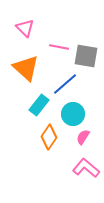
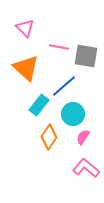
blue line: moved 1 px left, 2 px down
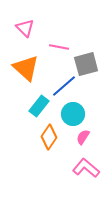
gray square: moved 8 px down; rotated 25 degrees counterclockwise
cyan rectangle: moved 1 px down
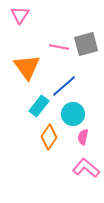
pink triangle: moved 5 px left, 13 px up; rotated 18 degrees clockwise
gray square: moved 20 px up
orange triangle: moved 1 px right, 1 px up; rotated 12 degrees clockwise
pink semicircle: rotated 21 degrees counterclockwise
